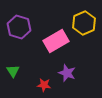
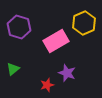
green triangle: moved 2 px up; rotated 24 degrees clockwise
red star: moved 3 px right; rotated 24 degrees counterclockwise
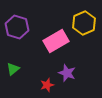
purple hexagon: moved 2 px left
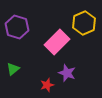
pink rectangle: moved 1 px right, 1 px down; rotated 15 degrees counterclockwise
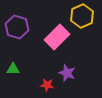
yellow hexagon: moved 2 px left, 7 px up
pink rectangle: moved 5 px up
green triangle: rotated 40 degrees clockwise
red star: rotated 24 degrees clockwise
